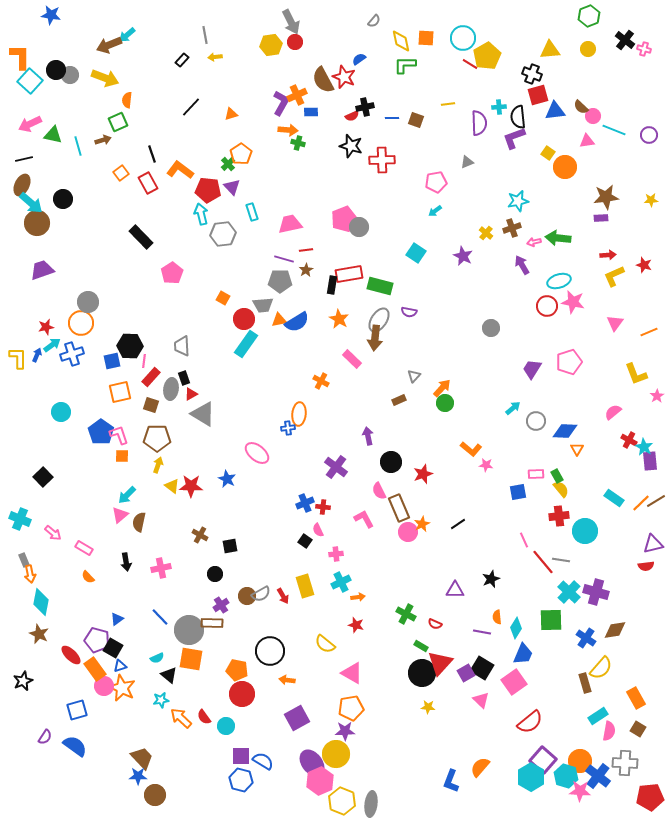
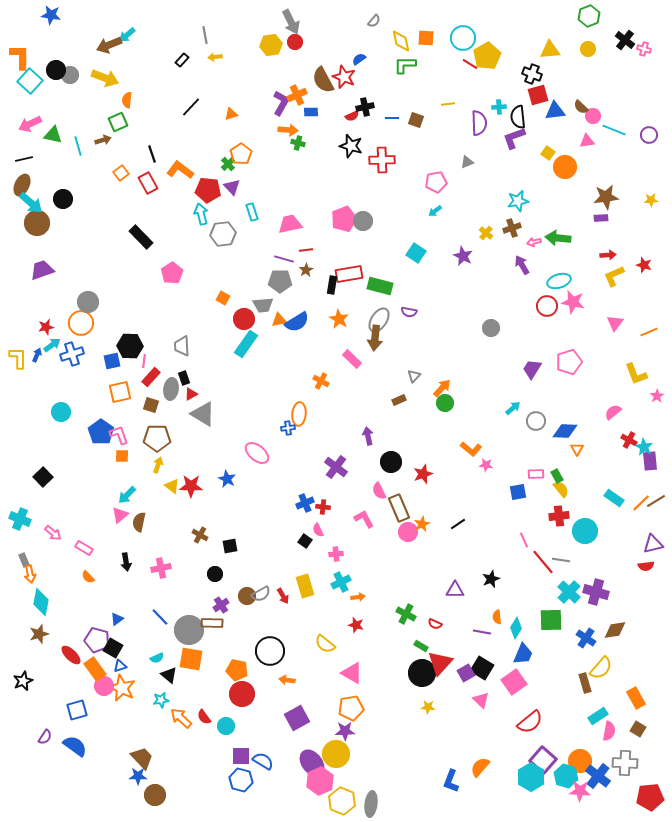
gray circle at (359, 227): moved 4 px right, 6 px up
brown star at (39, 634): rotated 30 degrees clockwise
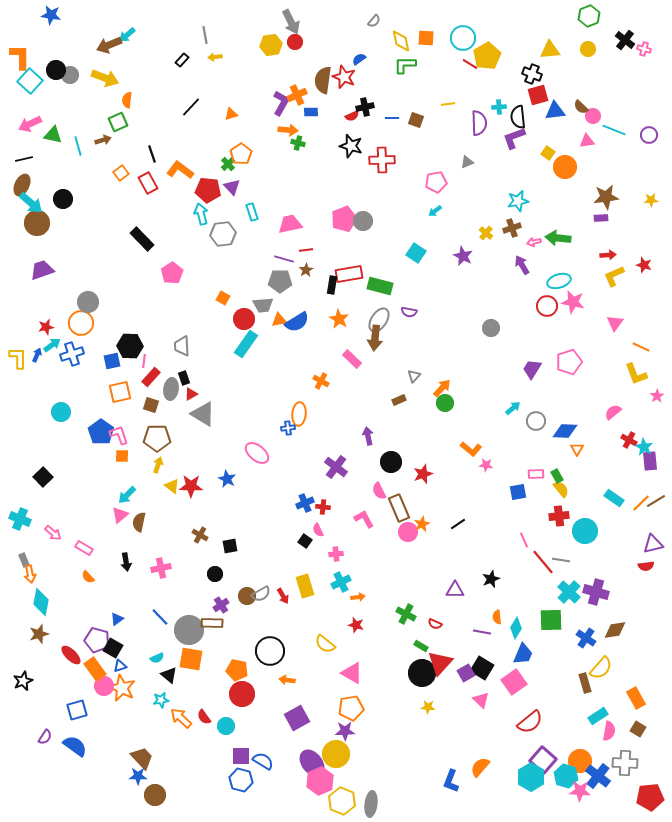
brown semicircle at (323, 80): rotated 36 degrees clockwise
black rectangle at (141, 237): moved 1 px right, 2 px down
orange line at (649, 332): moved 8 px left, 15 px down; rotated 48 degrees clockwise
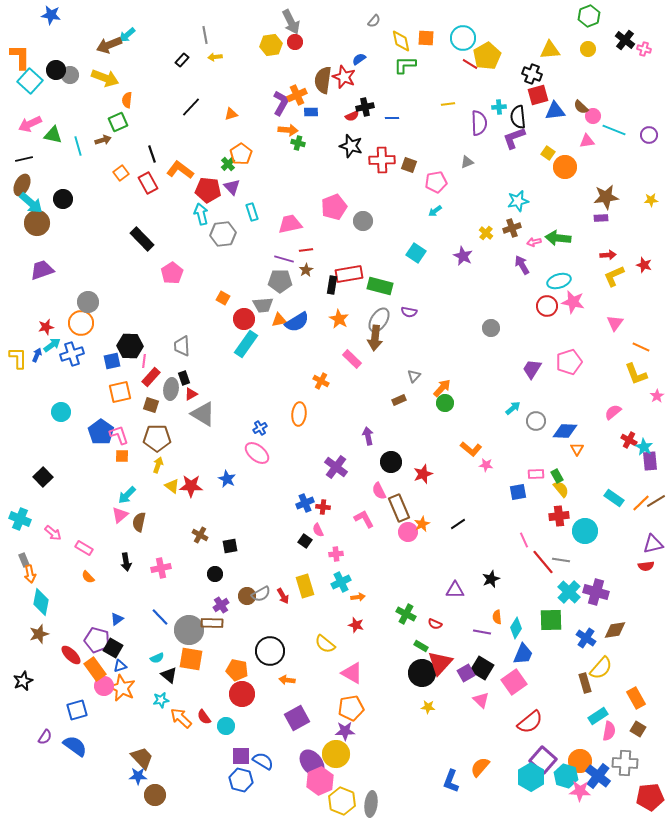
brown square at (416, 120): moved 7 px left, 45 px down
pink pentagon at (344, 219): moved 10 px left, 12 px up
blue cross at (288, 428): moved 28 px left; rotated 24 degrees counterclockwise
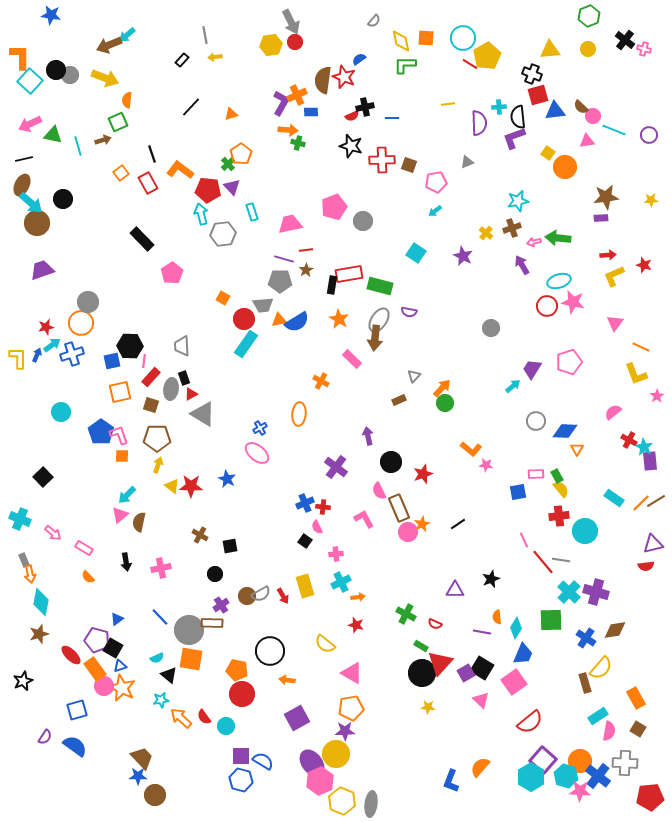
cyan arrow at (513, 408): moved 22 px up
pink semicircle at (318, 530): moved 1 px left, 3 px up
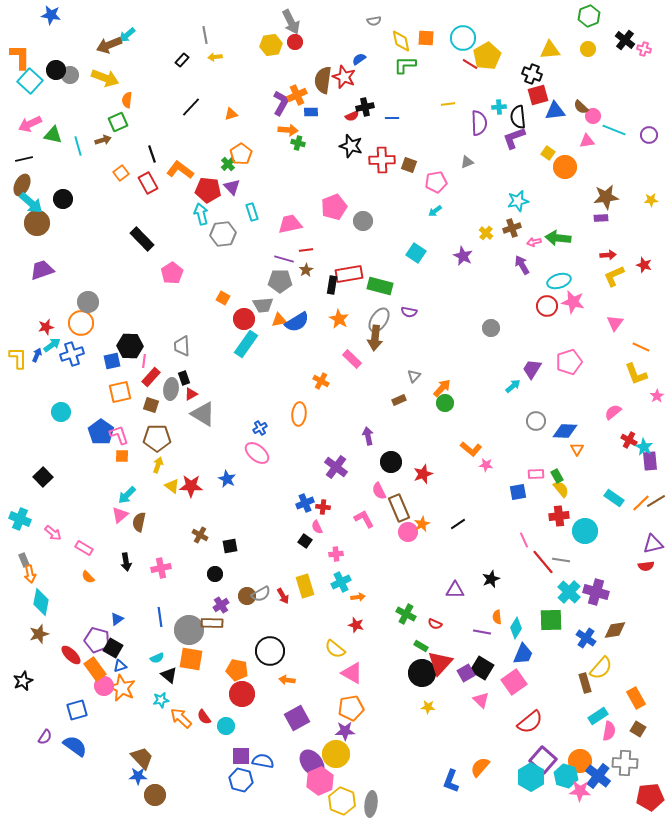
gray semicircle at (374, 21): rotated 40 degrees clockwise
blue line at (160, 617): rotated 36 degrees clockwise
yellow semicircle at (325, 644): moved 10 px right, 5 px down
blue semicircle at (263, 761): rotated 20 degrees counterclockwise
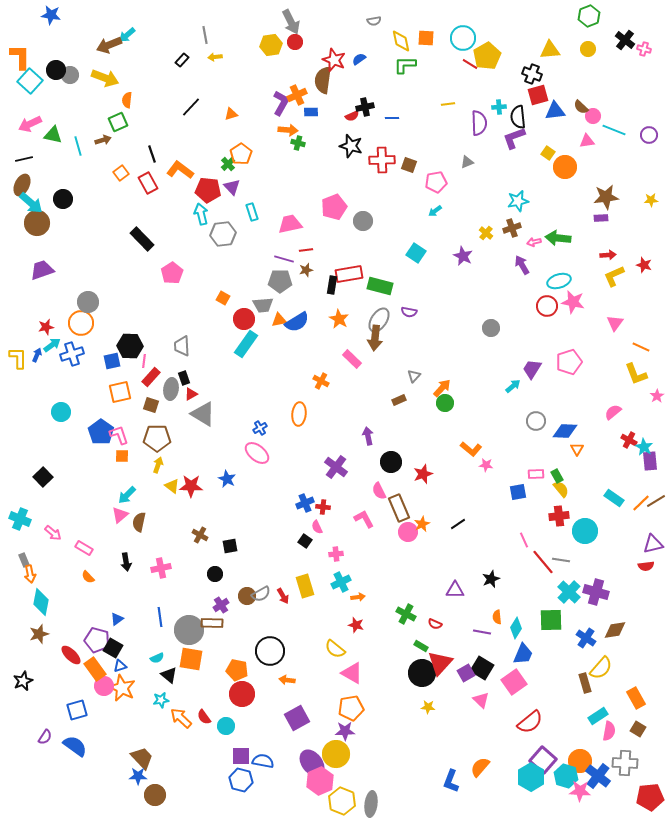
red star at (344, 77): moved 10 px left, 17 px up
brown star at (306, 270): rotated 16 degrees clockwise
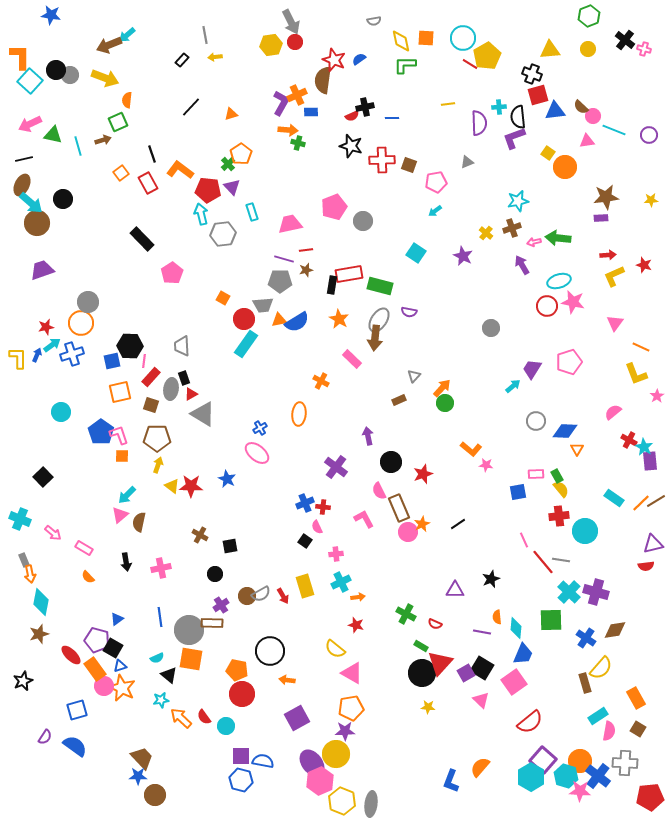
cyan diamond at (516, 628): rotated 25 degrees counterclockwise
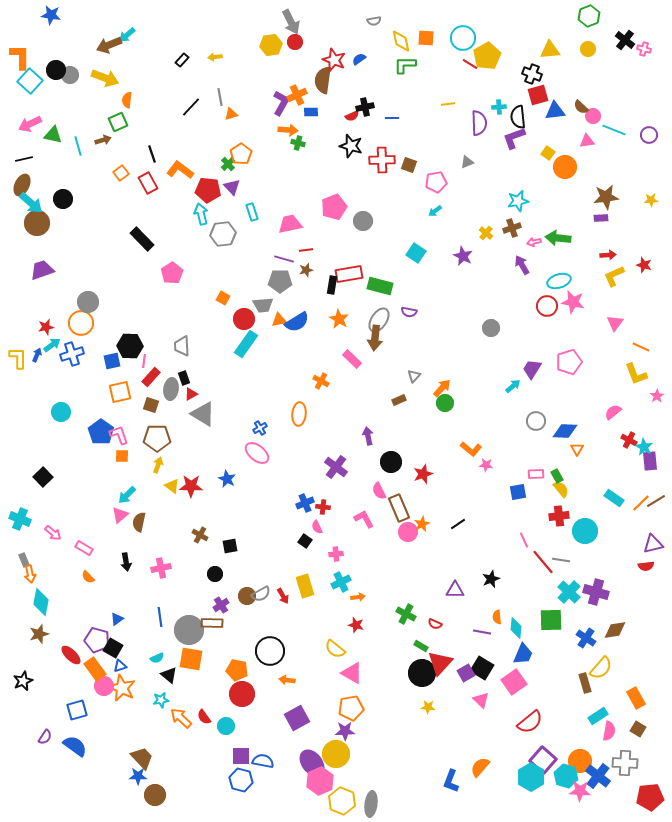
gray line at (205, 35): moved 15 px right, 62 px down
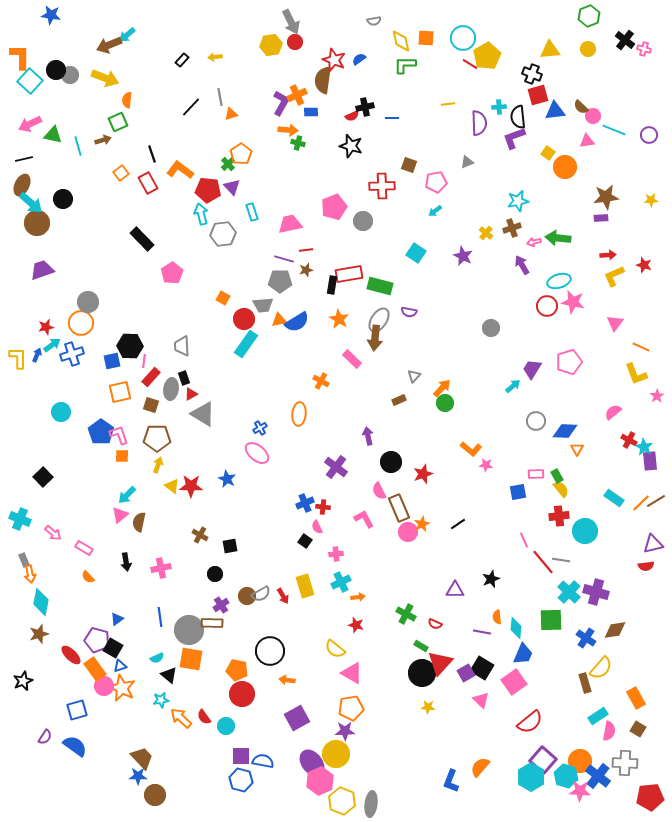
red cross at (382, 160): moved 26 px down
